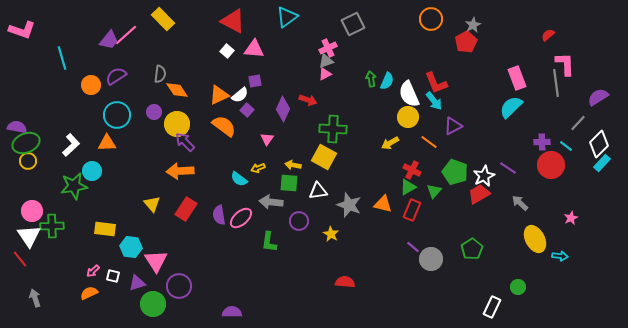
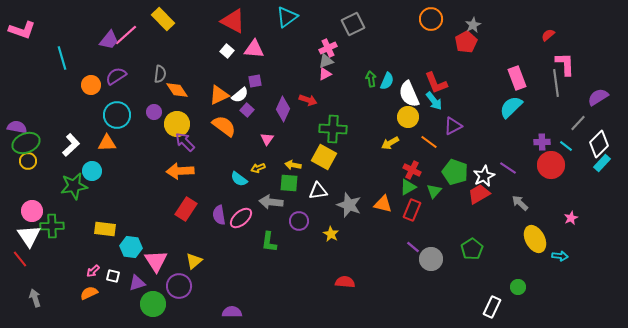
yellow triangle at (152, 204): moved 42 px right, 57 px down; rotated 30 degrees clockwise
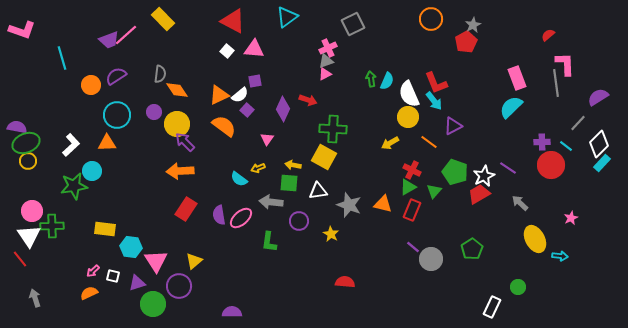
purple trapezoid at (109, 40): rotated 30 degrees clockwise
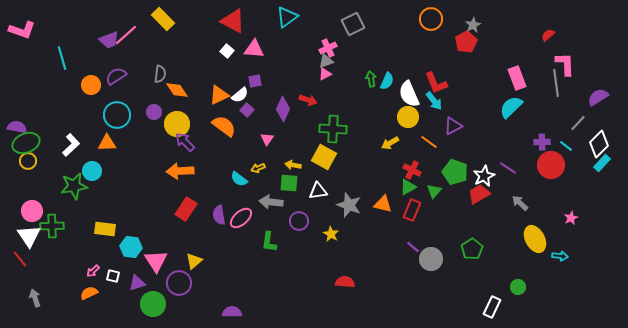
purple circle at (179, 286): moved 3 px up
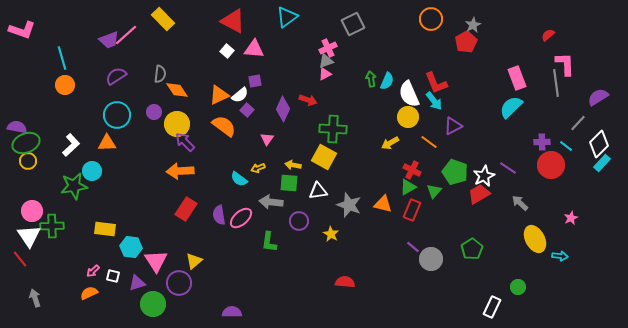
orange circle at (91, 85): moved 26 px left
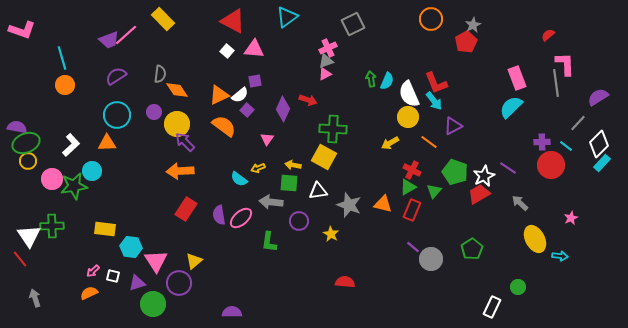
pink circle at (32, 211): moved 20 px right, 32 px up
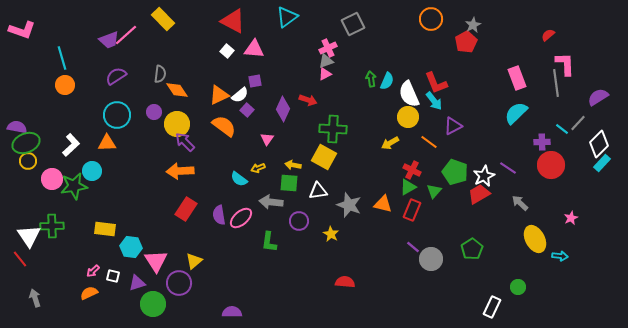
cyan semicircle at (511, 107): moved 5 px right, 6 px down
cyan line at (566, 146): moved 4 px left, 17 px up
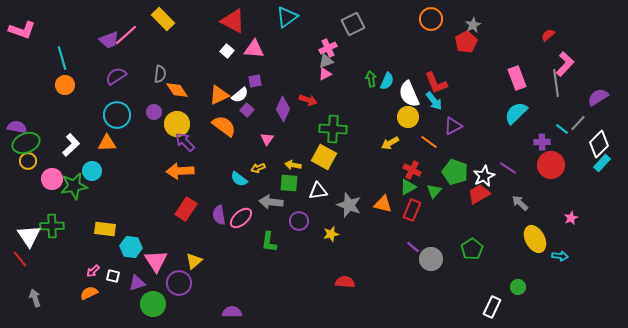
pink L-shape at (565, 64): rotated 45 degrees clockwise
yellow star at (331, 234): rotated 28 degrees clockwise
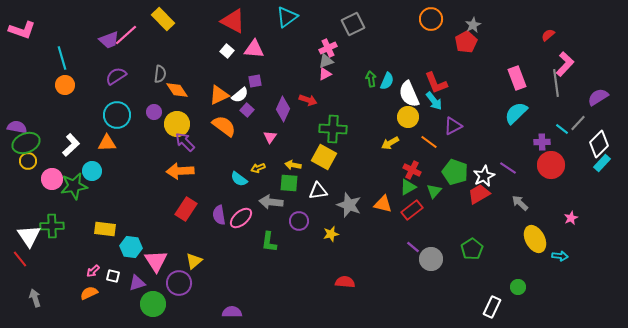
pink triangle at (267, 139): moved 3 px right, 2 px up
red rectangle at (412, 210): rotated 30 degrees clockwise
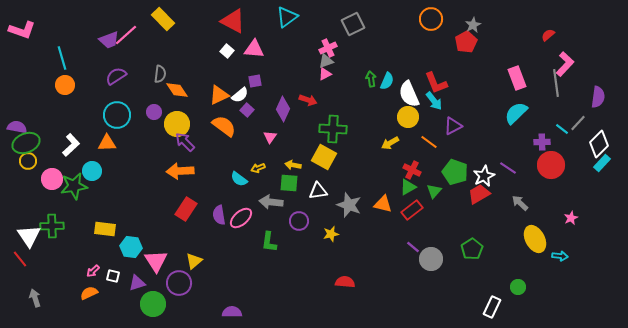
purple semicircle at (598, 97): rotated 130 degrees clockwise
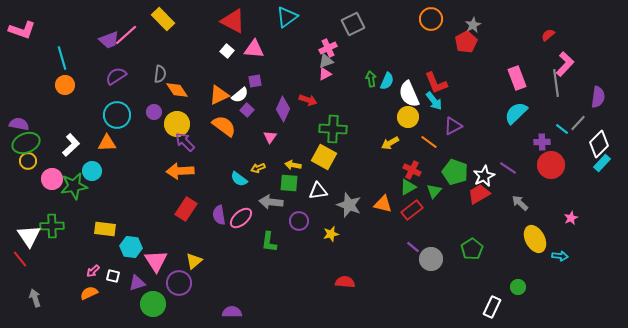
purple semicircle at (17, 127): moved 2 px right, 3 px up
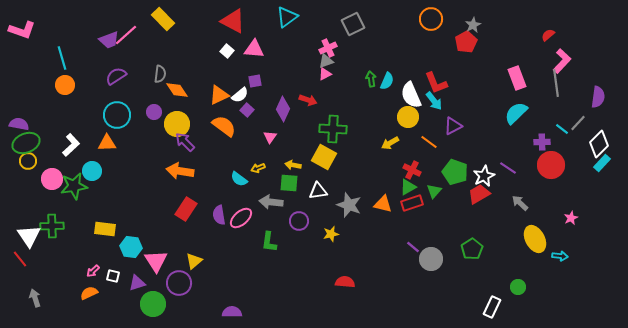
pink L-shape at (565, 64): moved 3 px left, 3 px up
white semicircle at (409, 94): moved 2 px right, 1 px down
orange arrow at (180, 171): rotated 12 degrees clockwise
red rectangle at (412, 210): moved 7 px up; rotated 20 degrees clockwise
